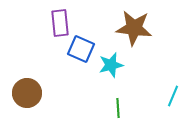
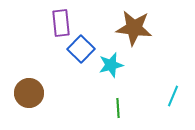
purple rectangle: moved 1 px right
blue square: rotated 20 degrees clockwise
brown circle: moved 2 px right
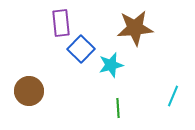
brown star: moved 1 px right; rotated 12 degrees counterclockwise
brown circle: moved 2 px up
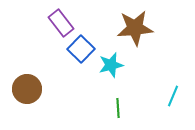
purple rectangle: rotated 32 degrees counterclockwise
brown circle: moved 2 px left, 2 px up
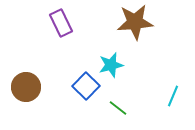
purple rectangle: rotated 12 degrees clockwise
brown star: moved 6 px up
blue square: moved 5 px right, 37 px down
brown circle: moved 1 px left, 2 px up
green line: rotated 48 degrees counterclockwise
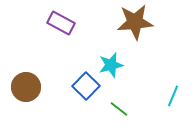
purple rectangle: rotated 36 degrees counterclockwise
green line: moved 1 px right, 1 px down
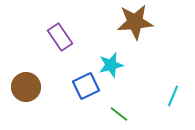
purple rectangle: moved 1 px left, 14 px down; rotated 28 degrees clockwise
blue square: rotated 20 degrees clockwise
green line: moved 5 px down
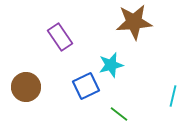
brown star: moved 1 px left
cyan line: rotated 10 degrees counterclockwise
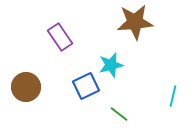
brown star: moved 1 px right
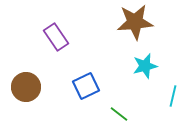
purple rectangle: moved 4 px left
cyan star: moved 34 px right, 1 px down
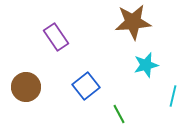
brown star: moved 2 px left
cyan star: moved 1 px right, 1 px up
blue square: rotated 12 degrees counterclockwise
green line: rotated 24 degrees clockwise
